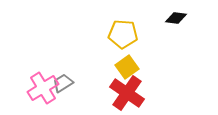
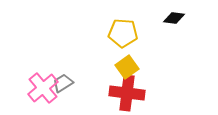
black diamond: moved 2 px left
yellow pentagon: moved 1 px up
pink cross: rotated 8 degrees counterclockwise
red cross: rotated 28 degrees counterclockwise
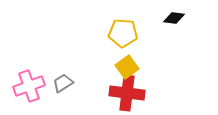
pink cross: moved 14 px left, 2 px up; rotated 20 degrees clockwise
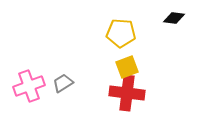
yellow pentagon: moved 2 px left
yellow square: rotated 15 degrees clockwise
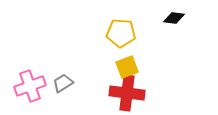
pink cross: moved 1 px right
